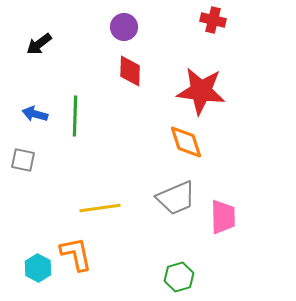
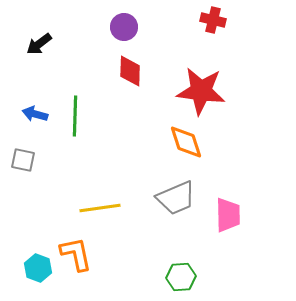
pink trapezoid: moved 5 px right, 2 px up
cyan hexagon: rotated 8 degrees counterclockwise
green hexagon: moved 2 px right; rotated 12 degrees clockwise
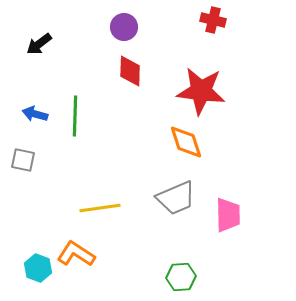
orange L-shape: rotated 45 degrees counterclockwise
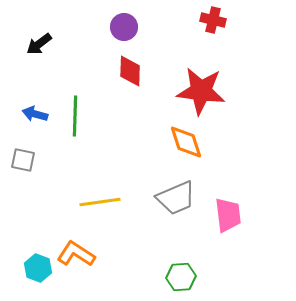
yellow line: moved 6 px up
pink trapezoid: rotated 6 degrees counterclockwise
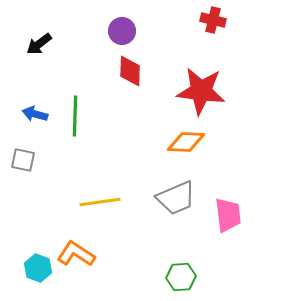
purple circle: moved 2 px left, 4 px down
orange diamond: rotated 69 degrees counterclockwise
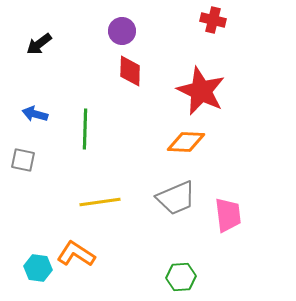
red star: rotated 18 degrees clockwise
green line: moved 10 px right, 13 px down
cyan hexagon: rotated 12 degrees counterclockwise
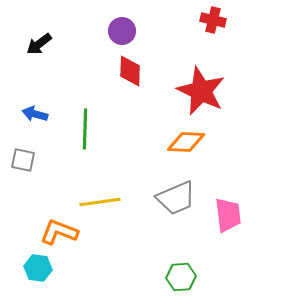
orange L-shape: moved 17 px left, 22 px up; rotated 12 degrees counterclockwise
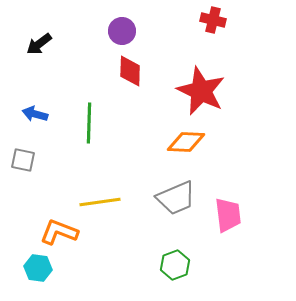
green line: moved 4 px right, 6 px up
green hexagon: moved 6 px left, 12 px up; rotated 16 degrees counterclockwise
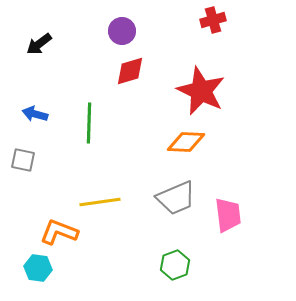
red cross: rotated 30 degrees counterclockwise
red diamond: rotated 72 degrees clockwise
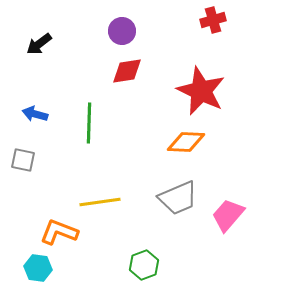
red diamond: moved 3 px left; rotated 8 degrees clockwise
gray trapezoid: moved 2 px right
pink trapezoid: rotated 132 degrees counterclockwise
green hexagon: moved 31 px left
